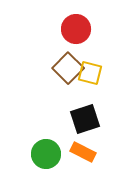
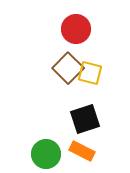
orange rectangle: moved 1 px left, 1 px up
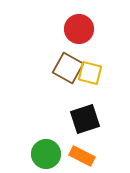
red circle: moved 3 px right
brown square: rotated 16 degrees counterclockwise
orange rectangle: moved 5 px down
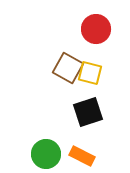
red circle: moved 17 px right
black square: moved 3 px right, 7 px up
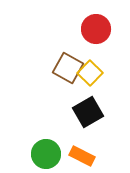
yellow square: rotated 30 degrees clockwise
black square: rotated 12 degrees counterclockwise
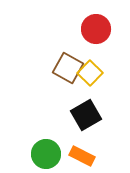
black square: moved 2 px left, 3 px down
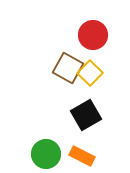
red circle: moved 3 px left, 6 px down
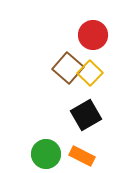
brown square: rotated 12 degrees clockwise
